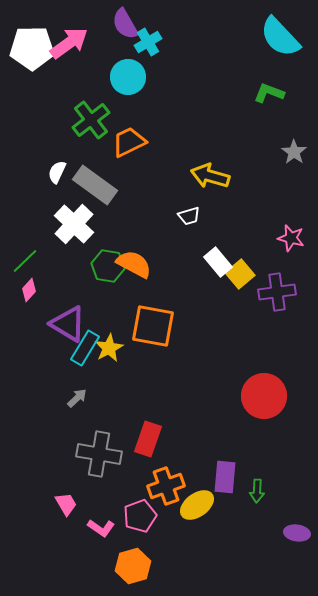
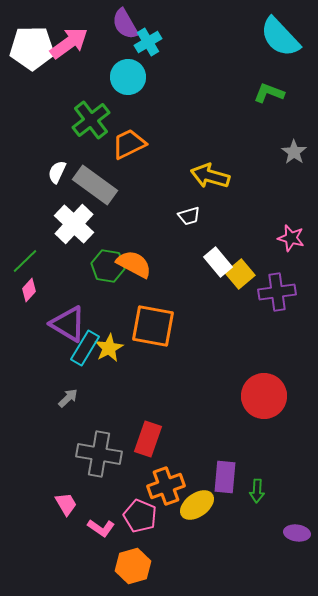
orange trapezoid: moved 2 px down
gray arrow: moved 9 px left
pink pentagon: rotated 28 degrees counterclockwise
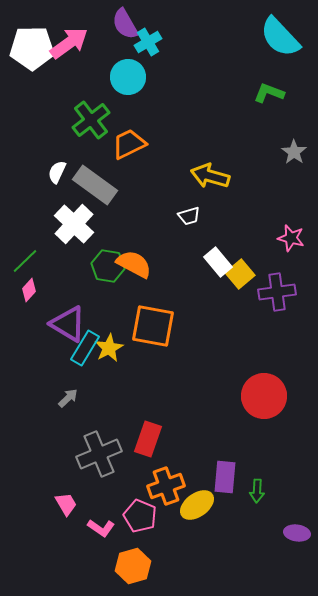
gray cross: rotated 33 degrees counterclockwise
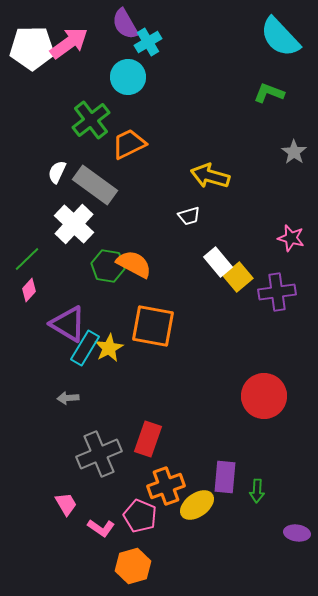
green line: moved 2 px right, 2 px up
yellow square: moved 2 px left, 3 px down
gray arrow: rotated 140 degrees counterclockwise
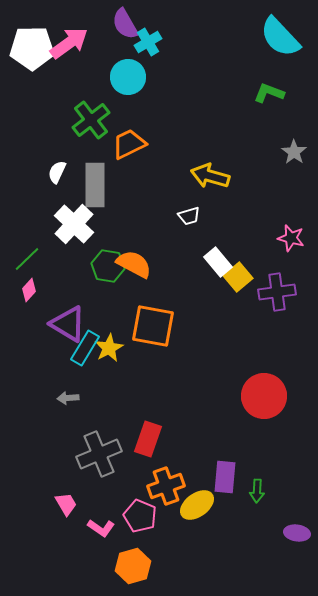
gray rectangle: rotated 54 degrees clockwise
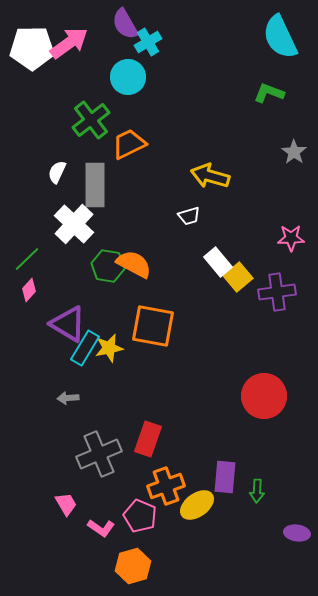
cyan semicircle: rotated 18 degrees clockwise
pink star: rotated 16 degrees counterclockwise
yellow star: rotated 16 degrees clockwise
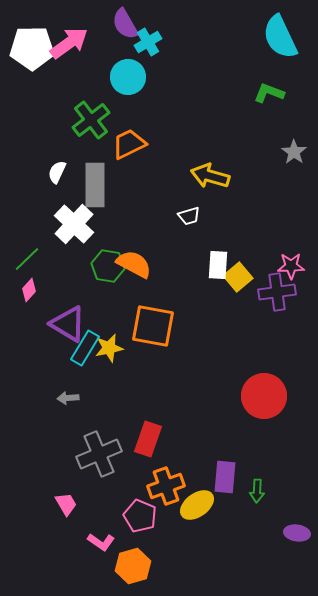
pink star: moved 28 px down
white rectangle: moved 3 px down; rotated 44 degrees clockwise
pink L-shape: moved 14 px down
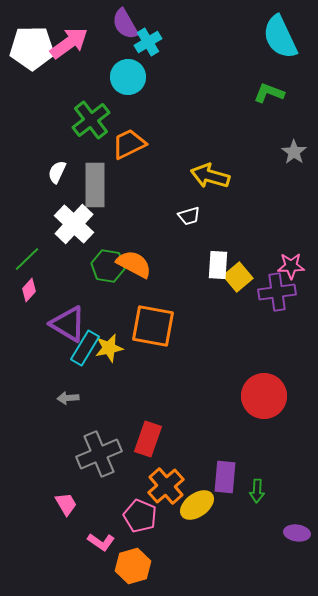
orange cross: rotated 21 degrees counterclockwise
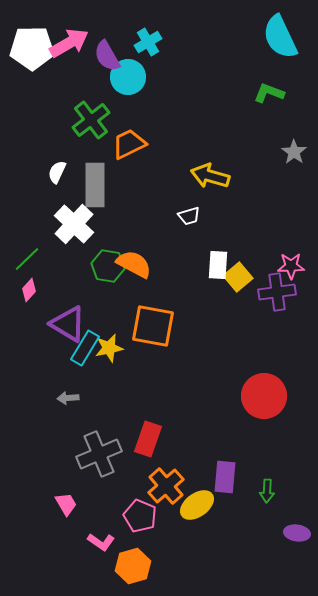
purple semicircle: moved 18 px left, 32 px down
pink arrow: rotated 6 degrees clockwise
green arrow: moved 10 px right
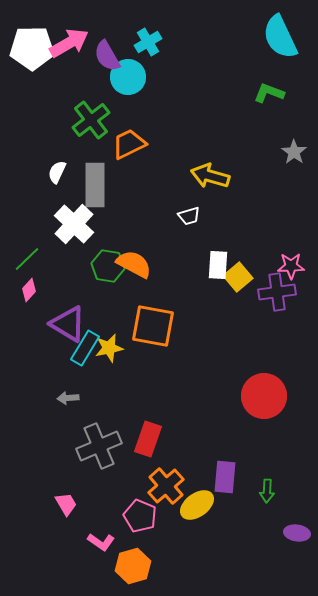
gray cross: moved 8 px up
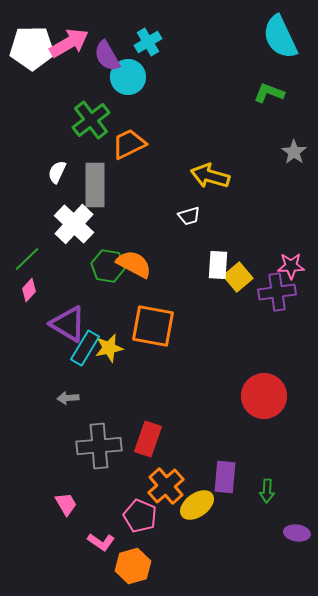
gray cross: rotated 18 degrees clockwise
